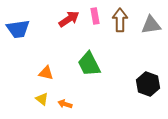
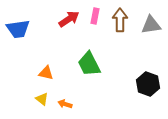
pink rectangle: rotated 21 degrees clockwise
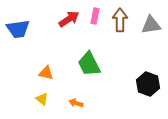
orange arrow: moved 11 px right, 1 px up
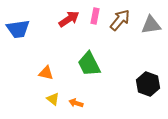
brown arrow: rotated 40 degrees clockwise
yellow triangle: moved 11 px right
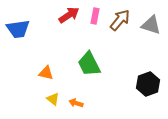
red arrow: moved 4 px up
gray triangle: rotated 25 degrees clockwise
black hexagon: rotated 20 degrees clockwise
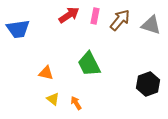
orange arrow: rotated 40 degrees clockwise
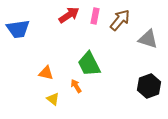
gray triangle: moved 3 px left, 14 px down
black hexagon: moved 1 px right, 2 px down
orange arrow: moved 17 px up
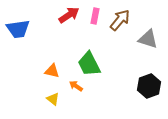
orange triangle: moved 6 px right, 2 px up
orange arrow: rotated 24 degrees counterclockwise
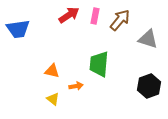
green trapezoid: moved 10 px right; rotated 32 degrees clockwise
orange arrow: rotated 136 degrees clockwise
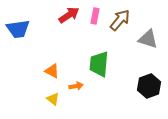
orange triangle: rotated 14 degrees clockwise
